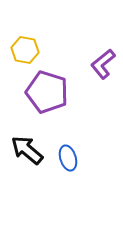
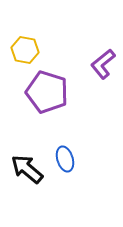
black arrow: moved 19 px down
blue ellipse: moved 3 px left, 1 px down
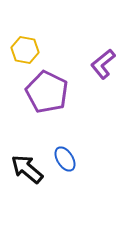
purple pentagon: rotated 9 degrees clockwise
blue ellipse: rotated 15 degrees counterclockwise
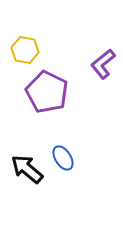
blue ellipse: moved 2 px left, 1 px up
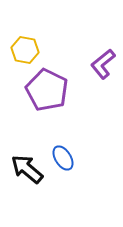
purple pentagon: moved 2 px up
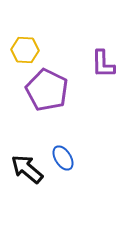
yellow hexagon: rotated 8 degrees counterclockwise
purple L-shape: rotated 52 degrees counterclockwise
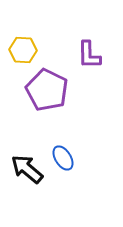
yellow hexagon: moved 2 px left
purple L-shape: moved 14 px left, 9 px up
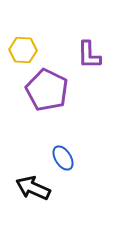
black arrow: moved 6 px right, 19 px down; rotated 16 degrees counterclockwise
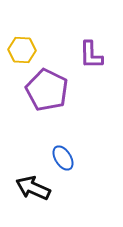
yellow hexagon: moved 1 px left
purple L-shape: moved 2 px right
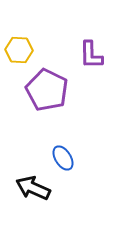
yellow hexagon: moved 3 px left
